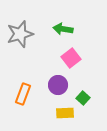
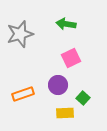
green arrow: moved 3 px right, 5 px up
pink square: rotated 12 degrees clockwise
orange rectangle: rotated 50 degrees clockwise
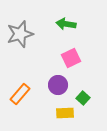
orange rectangle: moved 3 px left; rotated 30 degrees counterclockwise
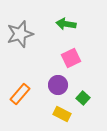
yellow rectangle: moved 3 px left, 1 px down; rotated 30 degrees clockwise
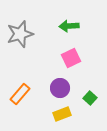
green arrow: moved 3 px right, 2 px down; rotated 12 degrees counterclockwise
purple circle: moved 2 px right, 3 px down
green square: moved 7 px right
yellow rectangle: rotated 48 degrees counterclockwise
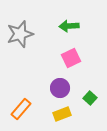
orange rectangle: moved 1 px right, 15 px down
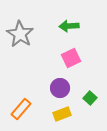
gray star: rotated 24 degrees counterclockwise
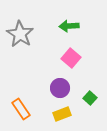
pink square: rotated 24 degrees counterclockwise
orange rectangle: rotated 75 degrees counterclockwise
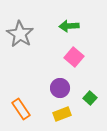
pink square: moved 3 px right, 1 px up
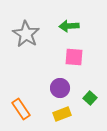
gray star: moved 6 px right
pink square: rotated 36 degrees counterclockwise
